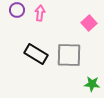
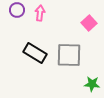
black rectangle: moved 1 px left, 1 px up
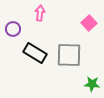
purple circle: moved 4 px left, 19 px down
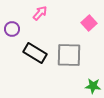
pink arrow: rotated 35 degrees clockwise
purple circle: moved 1 px left
green star: moved 1 px right, 2 px down
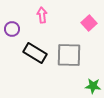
pink arrow: moved 2 px right, 2 px down; rotated 49 degrees counterclockwise
